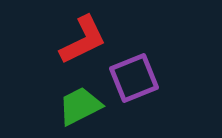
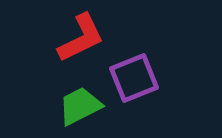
red L-shape: moved 2 px left, 2 px up
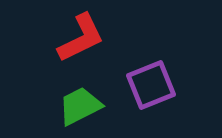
purple square: moved 17 px right, 7 px down
